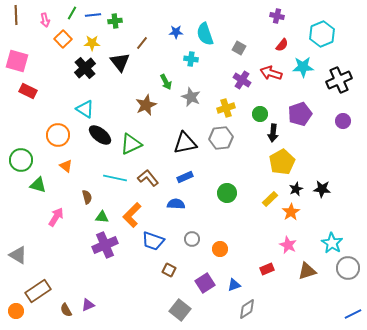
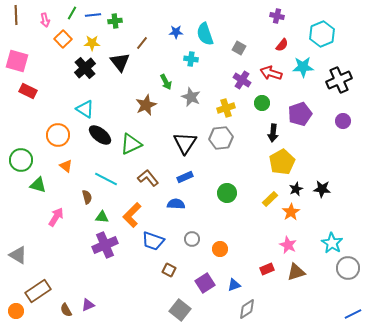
green circle at (260, 114): moved 2 px right, 11 px up
black triangle at (185, 143): rotated 45 degrees counterclockwise
cyan line at (115, 178): moved 9 px left, 1 px down; rotated 15 degrees clockwise
brown triangle at (307, 271): moved 11 px left, 1 px down
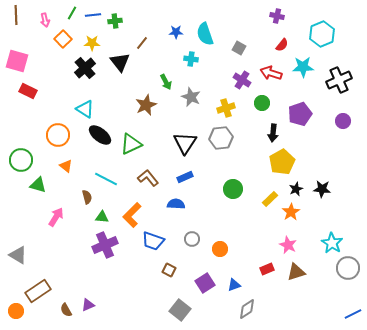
green circle at (227, 193): moved 6 px right, 4 px up
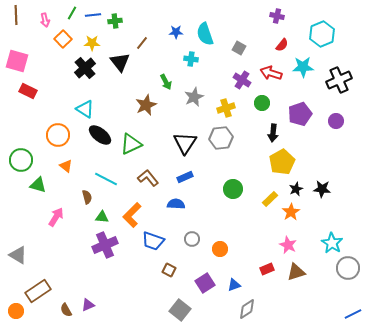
gray star at (191, 97): moved 3 px right; rotated 24 degrees clockwise
purple circle at (343, 121): moved 7 px left
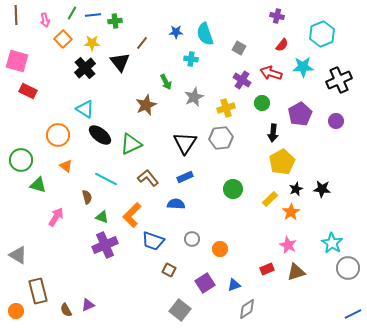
purple pentagon at (300, 114): rotated 10 degrees counterclockwise
green triangle at (102, 217): rotated 16 degrees clockwise
brown rectangle at (38, 291): rotated 70 degrees counterclockwise
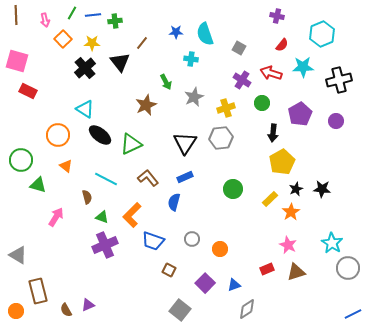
black cross at (339, 80): rotated 10 degrees clockwise
blue semicircle at (176, 204): moved 2 px left, 2 px up; rotated 78 degrees counterclockwise
purple square at (205, 283): rotated 12 degrees counterclockwise
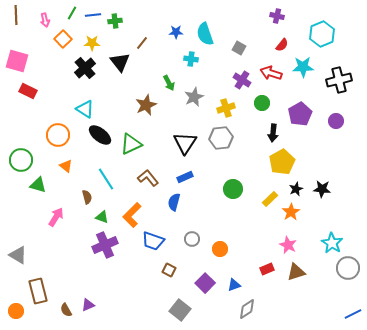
green arrow at (166, 82): moved 3 px right, 1 px down
cyan line at (106, 179): rotated 30 degrees clockwise
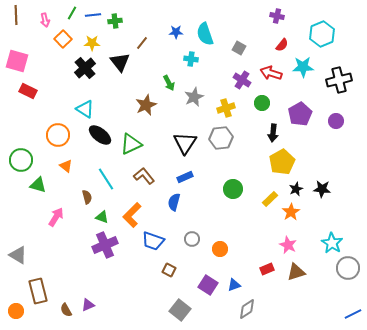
brown L-shape at (148, 178): moved 4 px left, 2 px up
purple square at (205, 283): moved 3 px right, 2 px down; rotated 12 degrees counterclockwise
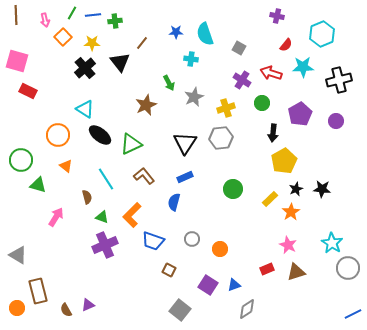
orange square at (63, 39): moved 2 px up
red semicircle at (282, 45): moved 4 px right
yellow pentagon at (282, 162): moved 2 px right, 1 px up
orange circle at (16, 311): moved 1 px right, 3 px up
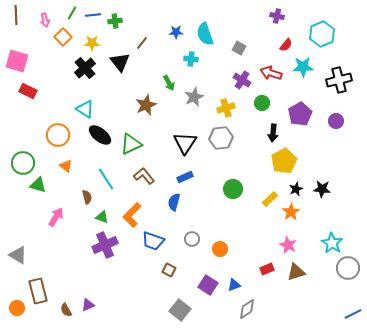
green circle at (21, 160): moved 2 px right, 3 px down
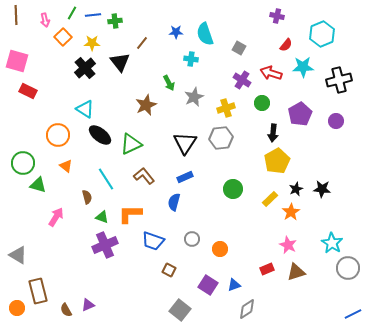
yellow pentagon at (284, 161): moved 7 px left
orange L-shape at (132, 215): moved 2 px left, 1 px up; rotated 45 degrees clockwise
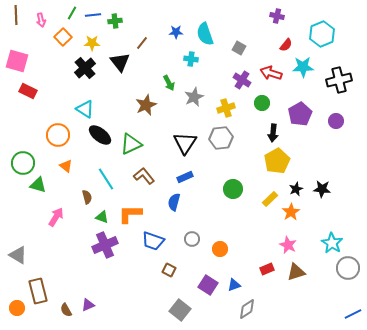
pink arrow at (45, 20): moved 4 px left
